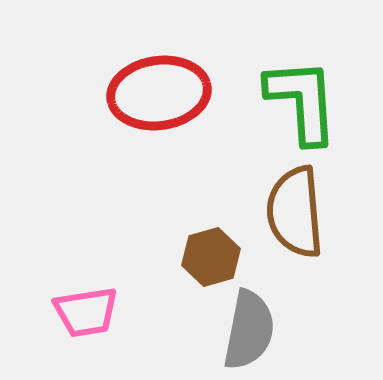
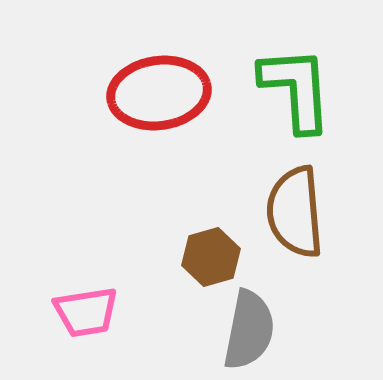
green L-shape: moved 6 px left, 12 px up
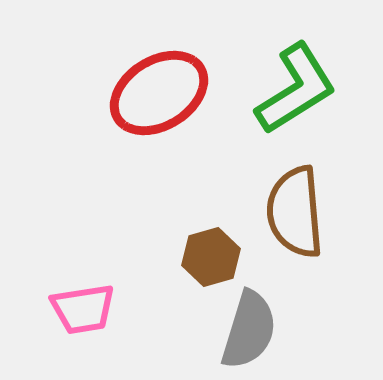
green L-shape: rotated 62 degrees clockwise
red ellipse: rotated 24 degrees counterclockwise
pink trapezoid: moved 3 px left, 3 px up
gray semicircle: rotated 6 degrees clockwise
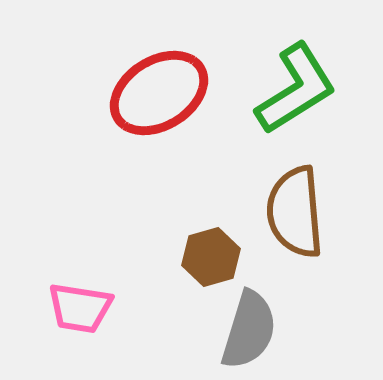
pink trapezoid: moved 3 px left, 1 px up; rotated 18 degrees clockwise
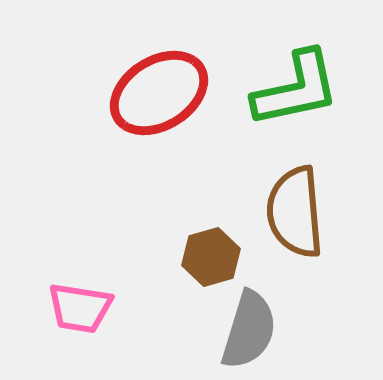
green L-shape: rotated 20 degrees clockwise
